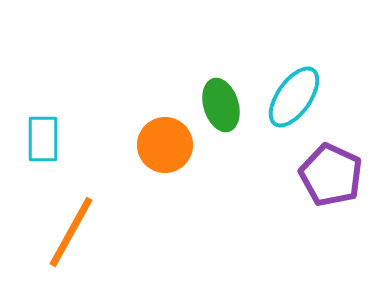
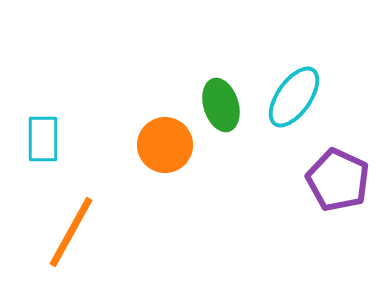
purple pentagon: moved 7 px right, 5 px down
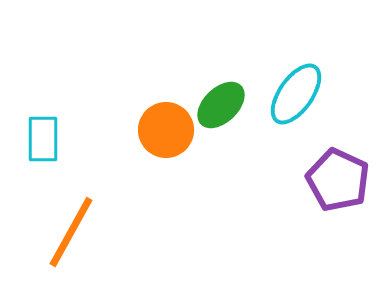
cyan ellipse: moved 2 px right, 3 px up
green ellipse: rotated 63 degrees clockwise
orange circle: moved 1 px right, 15 px up
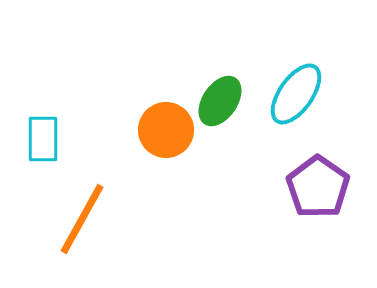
green ellipse: moved 1 px left, 4 px up; rotated 12 degrees counterclockwise
purple pentagon: moved 20 px left, 7 px down; rotated 10 degrees clockwise
orange line: moved 11 px right, 13 px up
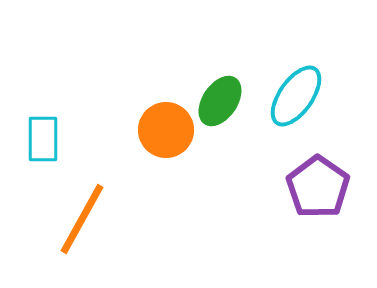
cyan ellipse: moved 2 px down
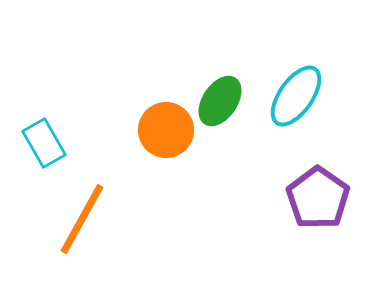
cyan rectangle: moved 1 px right, 4 px down; rotated 30 degrees counterclockwise
purple pentagon: moved 11 px down
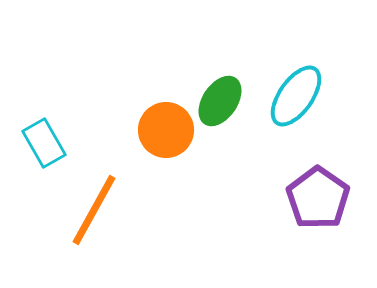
orange line: moved 12 px right, 9 px up
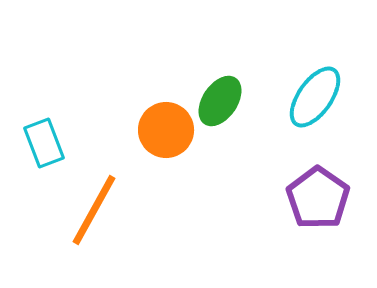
cyan ellipse: moved 19 px right, 1 px down
cyan rectangle: rotated 9 degrees clockwise
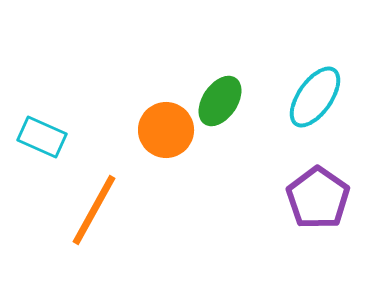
cyan rectangle: moved 2 px left, 6 px up; rotated 45 degrees counterclockwise
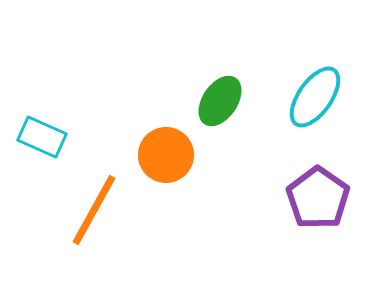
orange circle: moved 25 px down
